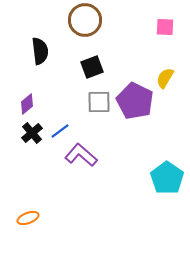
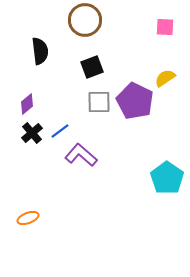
yellow semicircle: rotated 25 degrees clockwise
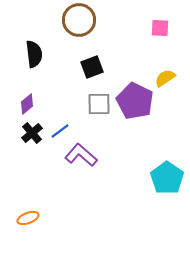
brown circle: moved 6 px left
pink square: moved 5 px left, 1 px down
black semicircle: moved 6 px left, 3 px down
gray square: moved 2 px down
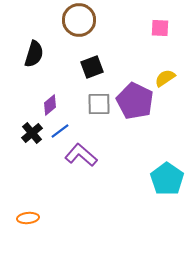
black semicircle: rotated 24 degrees clockwise
purple diamond: moved 23 px right, 1 px down
cyan pentagon: moved 1 px down
orange ellipse: rotated 15 degrees clockwise
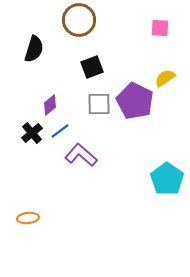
black semicircle: moved 5 px up
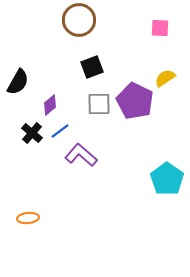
black semicircle: moved 16 px left, 33 px down; rotated 12 degrees clockwise
black cross: rotated 10 degrees counterclockwise
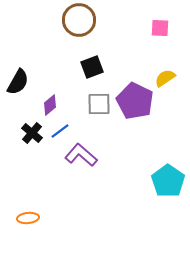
cyan pentagon: moved 1 px right, 2 px down
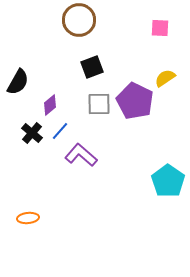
blue line: rotated 12 degrees counterclockwise
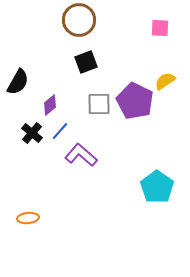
black square: moved 6 px left, 5 px up
yellow semicircle: moved 3 px down
cyan pentagon: moved 11 px left, 6 px down
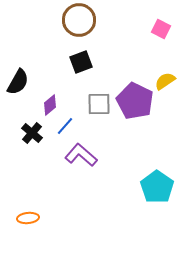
pink square: moved 1 px right, 1 px down; rotated 24 degrees clockwise
black square: moved 5 px left
blue line: moved 5 px right, 5 px up
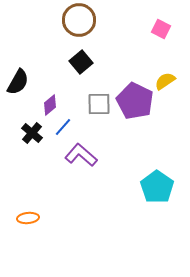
black square: rotated 20 degrees counterclockwise
blue line: moved 2 px left, 1 px down
